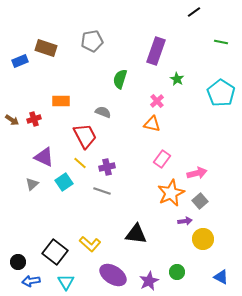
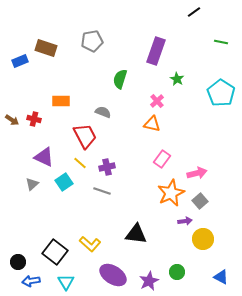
red cross: rotated 32 degrees clockwise
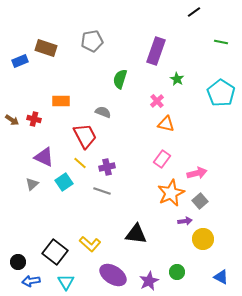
orange triangle: moved 14 px right
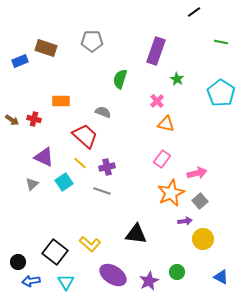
gray pentagon: rotated 10 degrees clockwise
red trapezoid: rotated 20 degrees counterclockwise
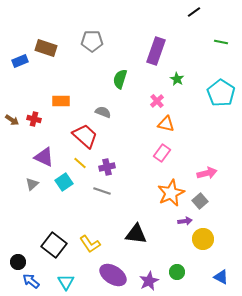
pink rectangle: moved 6 px up
pink arrow: moved 10 px right
yellow L-shape: rotated 15 degrees clockwise
black square: moved 1 px left, 7 px up
blue arrow: rotated 48 degrees clockwise
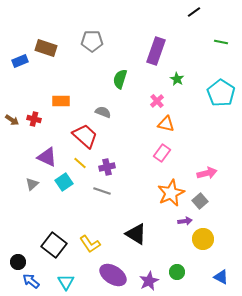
purple triangle: moved 3 px right
black triangle: rotated 25 degrees clockwise
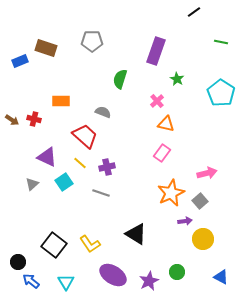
gray line: moved 1 px left, 2 px down
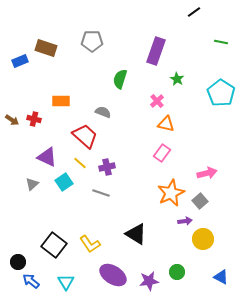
purple star: rotated 18 degrees clockwise
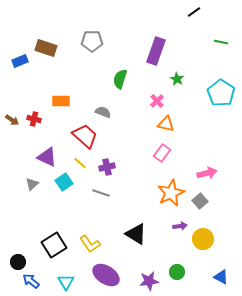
purple arrow: moved 5 px left, 5 px down
black square: rotated 20 degrees clockwise
purple ellipse: moved 7 px left
